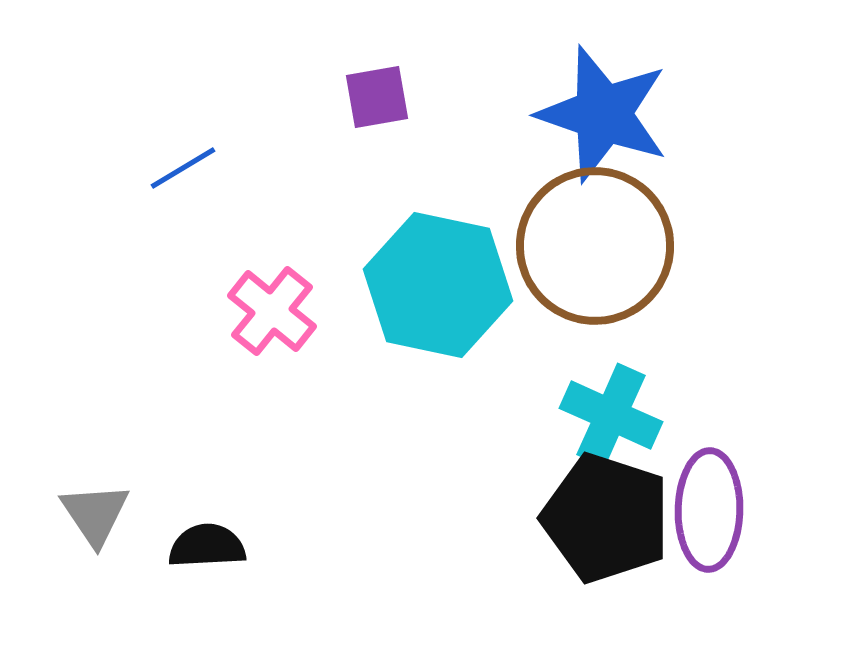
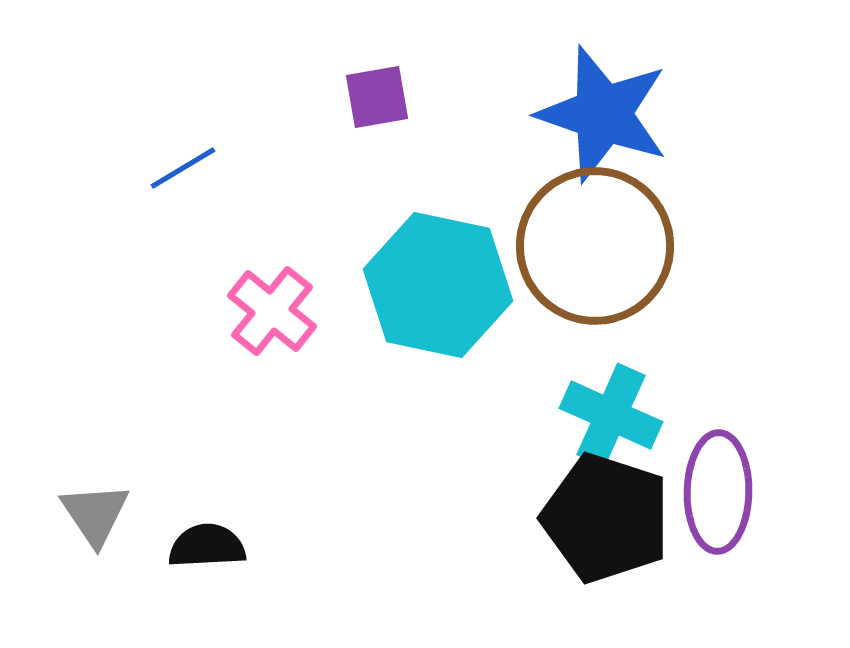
purple ellipse: moved 9 px right, 18 px up
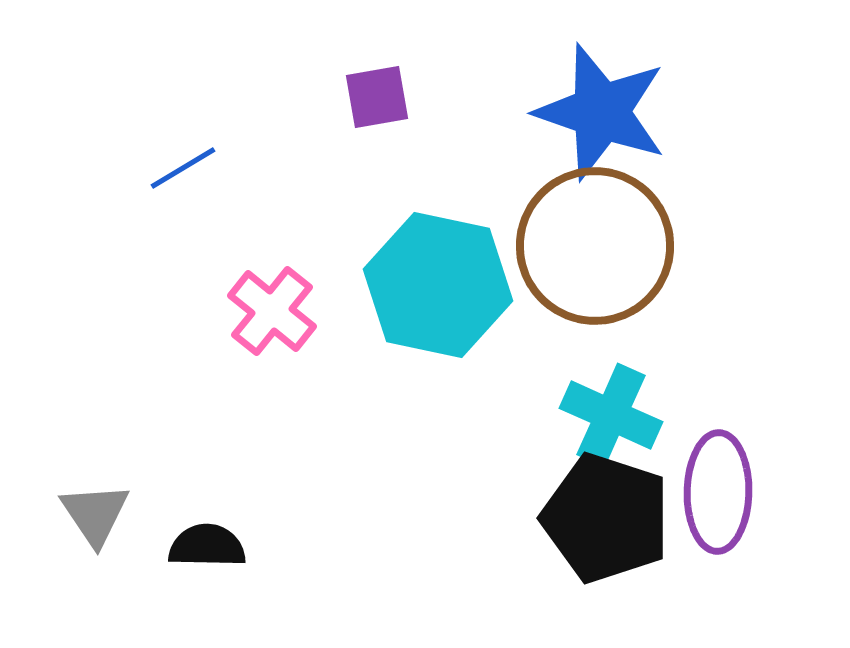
blue star: moved 2 px left, 2 px up
black semicircle: rotated 4 degrees clockwise
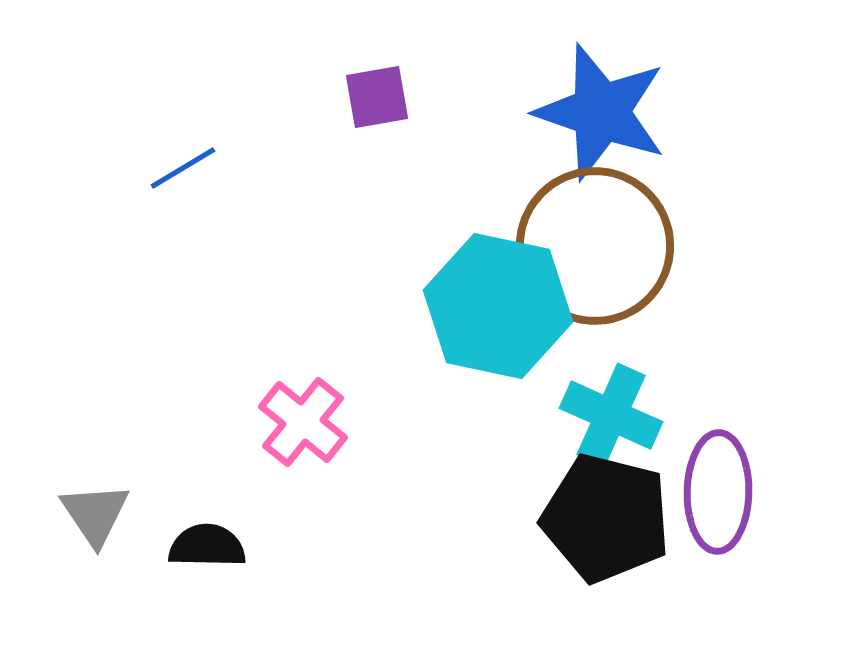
cyan hexagon: moved 60 px right, 21 px down
pink cross: moved 31 px right, 111 px down
black pentagon: rotated 4 degrees counterclockwise
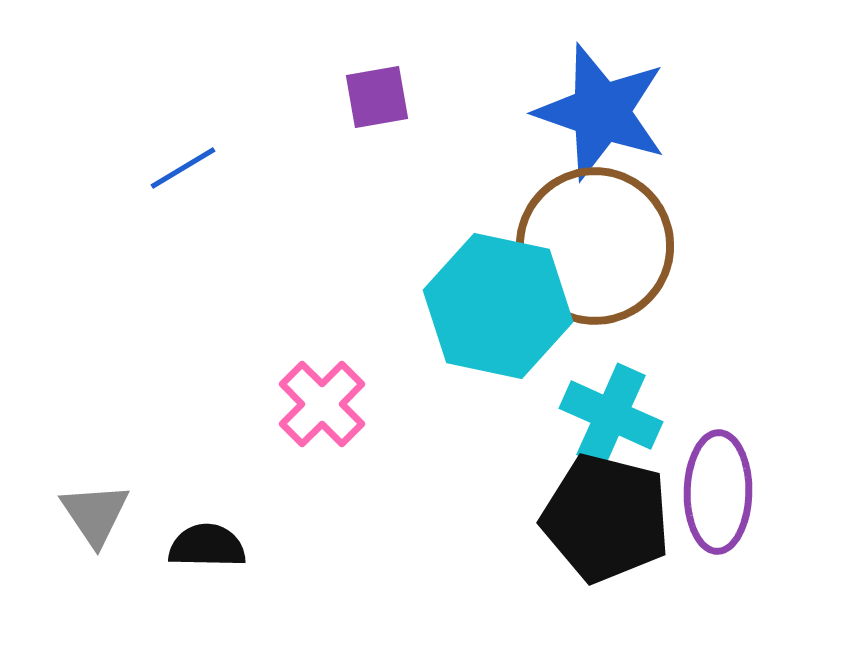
pink cross: moved 19 px right, 18 px up; rotated 6 degrees clockwise
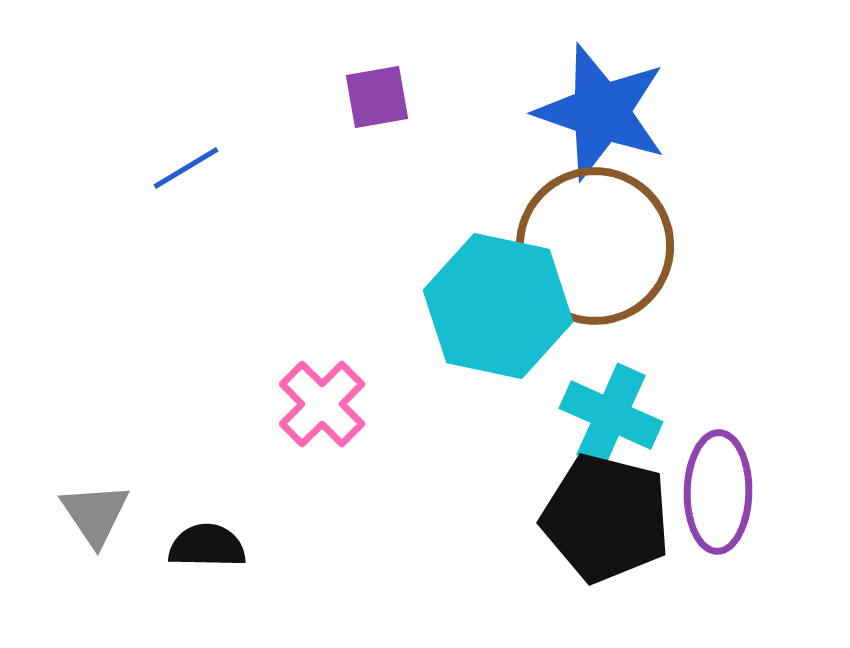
blue line: moved 3 px right
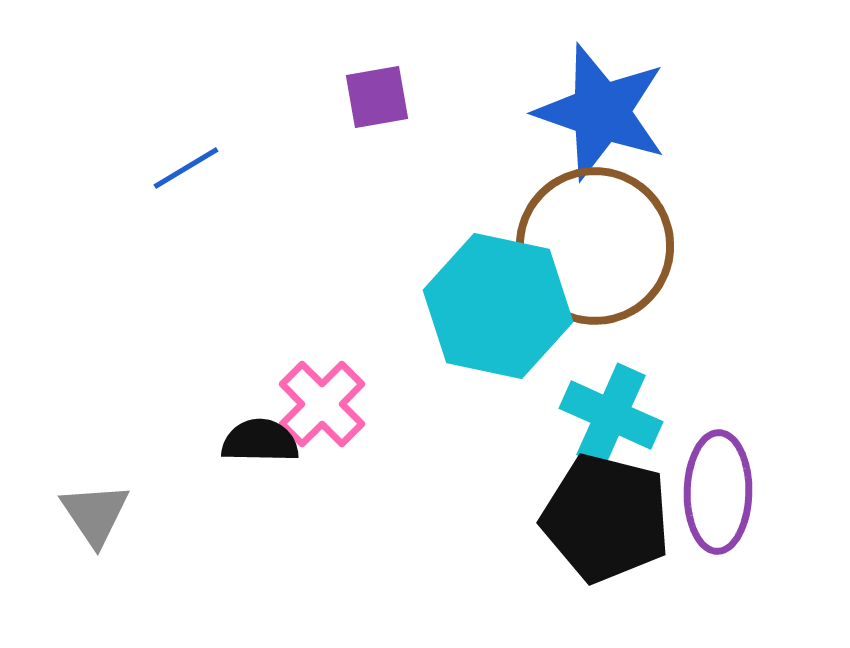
black semicircle: moved 53 px right, 105 px up
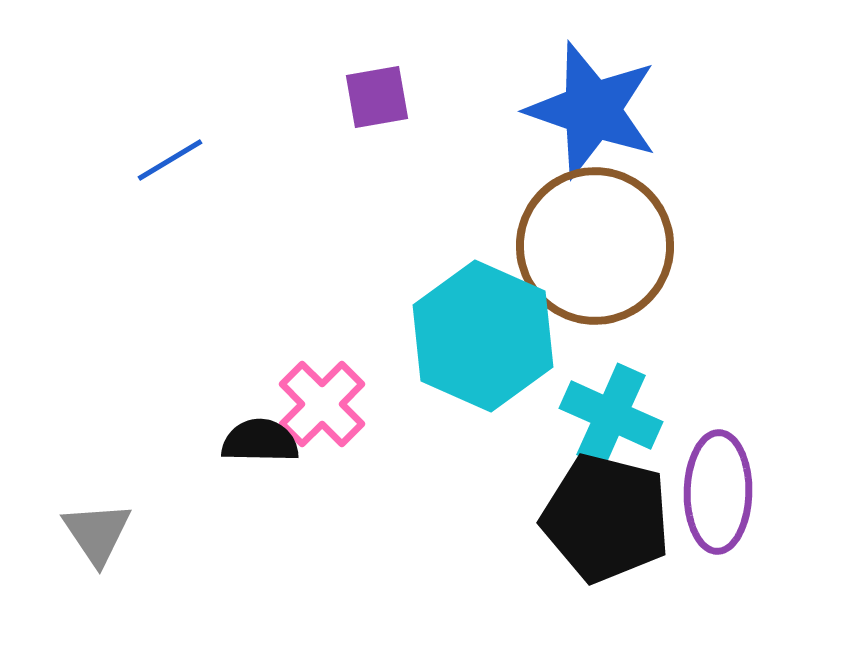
blue star: moved 9 px left, 2 px up
blue line: moved 16 px left, 8 px up
cyan hexagon: moved 15 px left, 30 px down; rotated 12 degrees clockwise
gray triangle: moved 2 px right, 19 px down
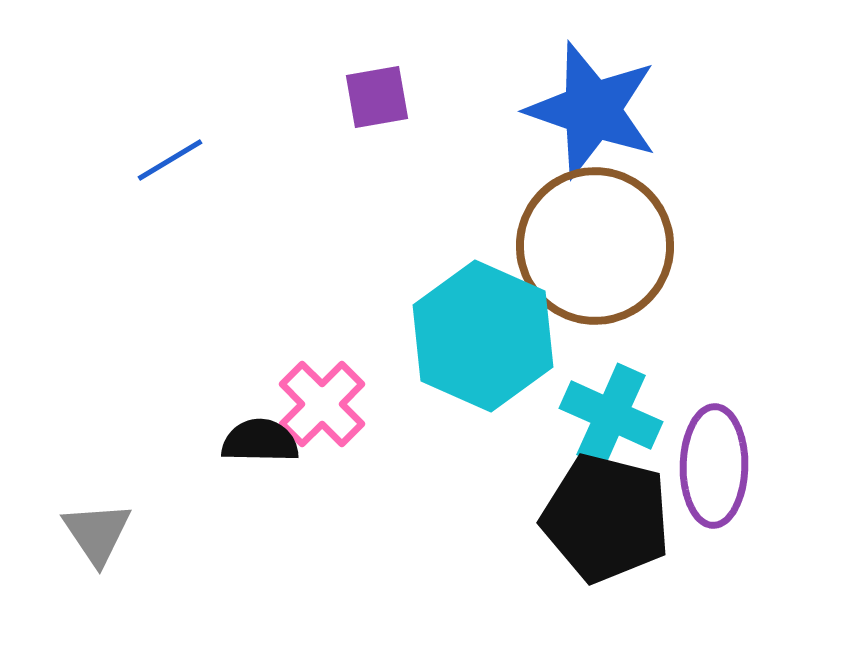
purple ellipse: moved 4 px left, 26 px up
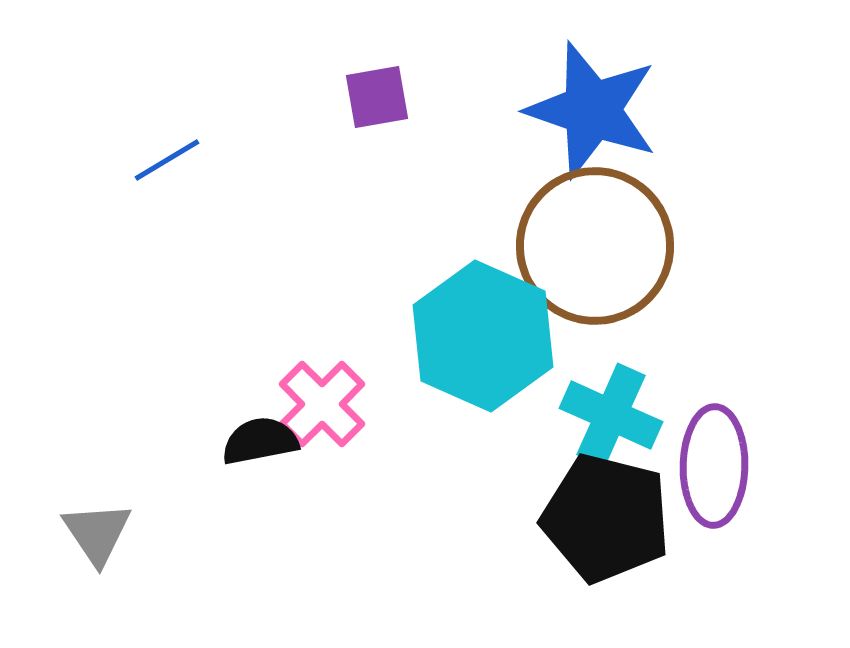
blue line: moved 3 px left
black semicircle: rotated 12 degrees counterclockwise
